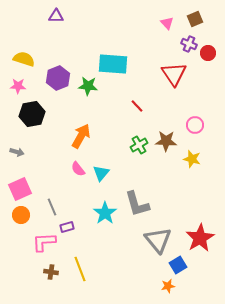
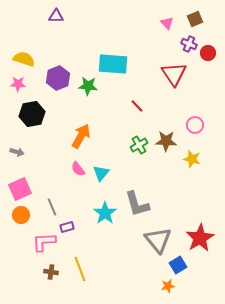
pink star: moved 2 px up
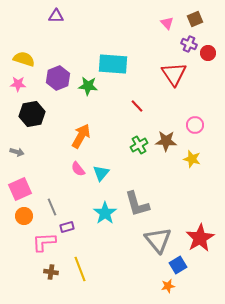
orange circle: moved 3 px right, 1 px down
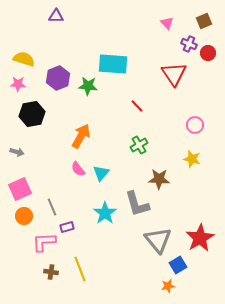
brown square: moved 9 px right, 2 px down
brown star: moved 7 px left, 38 px down
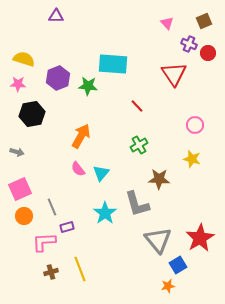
brown cross: rotated 24 degrees counterclockwise
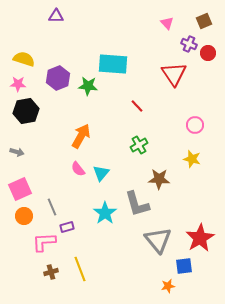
black hexagon: moved 6 px left, 3 px up
blue square: moved 6 px right, 1 px down; rotated 24 degrees clockwise
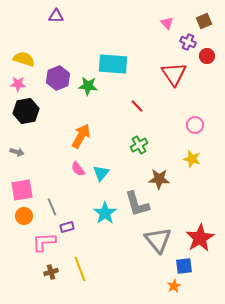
purple cross: moved 1 px left, 2 px up
red circle: moved 1 px left, 3 px down
pink square: moved 2 px right, 1 px down; rotated 15 degrees clockwise
orange star: moved 6 px right; rotated 16 degrees counterclockwise
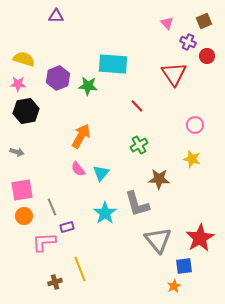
brown cross: moved 4 px right, 10 px down
